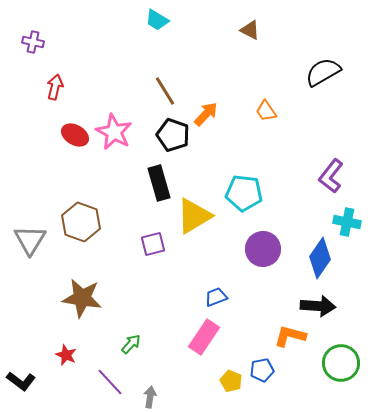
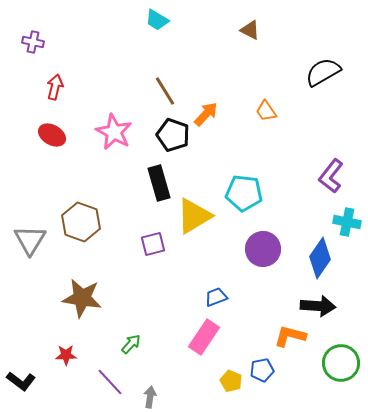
red ellipse: moved 23 px left
red star: rotated 25 degrees counterclockwise
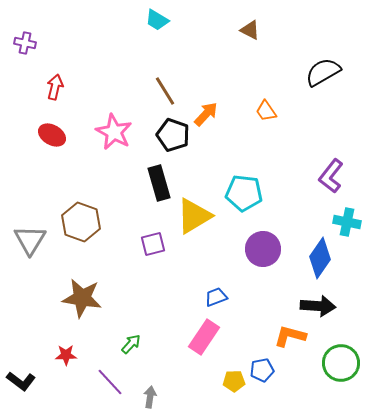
purple cross: moved 8 px left, 1 px down
yellow pentagon: moved 3 px right; rotated 25 degrees counterclockwise
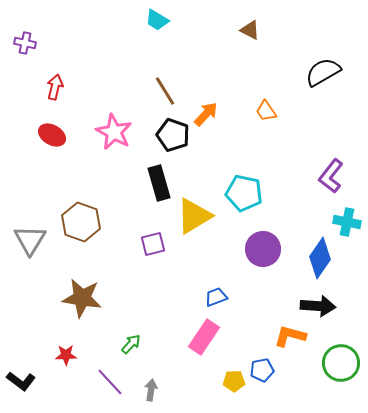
cyan pentagon: rotated 6 degrees clockwise
gray arrow: moved 1 px right, 7 px up
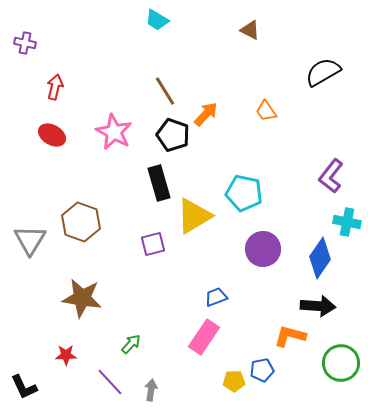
black L-shape: moved 3 px right, 6 px down; rotated 28 degrees clockwise
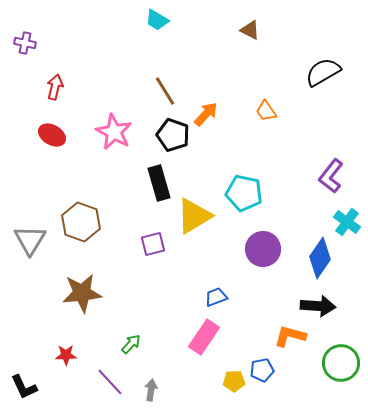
cyan cross: rotated 24 degrees clockwise
brown star: moved 5 px up; rotated 15 degrees counterclockwise
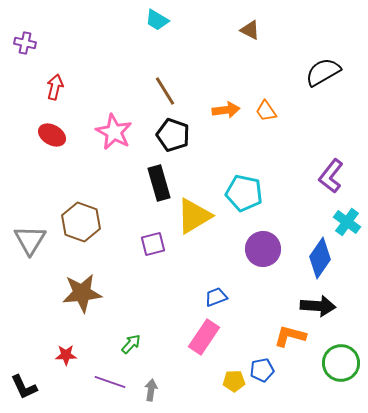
orange arrow: moved 20 px right, 4 px up; rotated 40 degrees clockwise
purple line: rotated 28 degrees counterclockwise
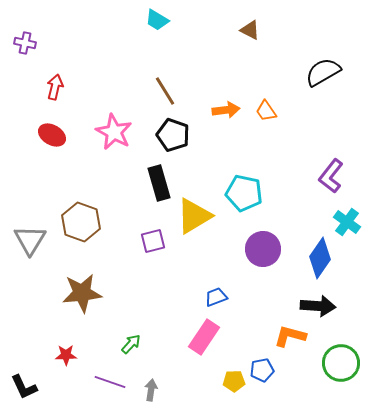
purple square: moved 3 px up
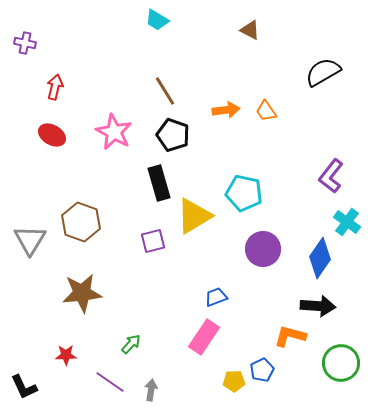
blue pentagon: rotated 15 degrees counterclockwise
purple line: rotated 16 degrees clockwise
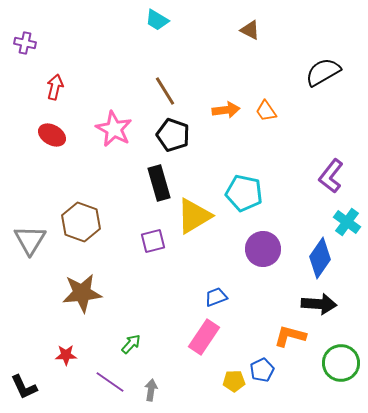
pink star: moved 3 px up
black arrow: moved 1 px right, 2 px up
